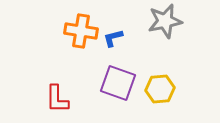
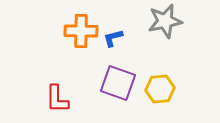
orange cross: rotated 8 degrees counterclockwise
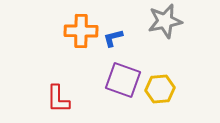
purple square: moved 5 px right, 3 px up
red L-shape: moved 1 px right
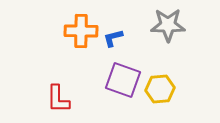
gray star: moved 3 px right, 4 px down; rotated 12 degrees clockwise
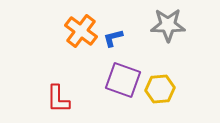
orange cross: rotated 36 degrees clockwise
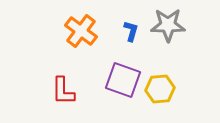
blue L-shape: moved 18 px right, 7 px up; rotated 120 degrees clockwise
red L-shape: moved 5 px right, 8 px up
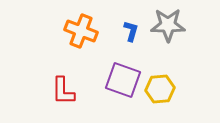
orange cross: rotated 16 degrees counterclockwise
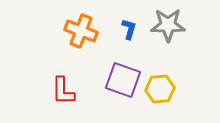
blue L-shape: moved 2 px left, 2 px up
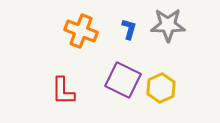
purple square: rotated 6 degrees clockwise
yellow hexagon: moved 1 px right, 1 px up; rotated 20 degrees counterclockwise
